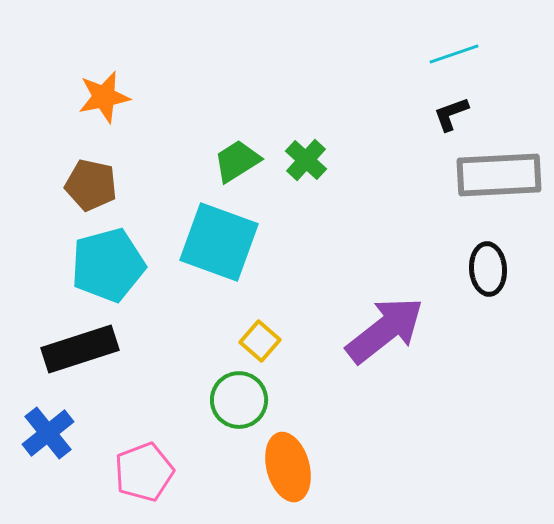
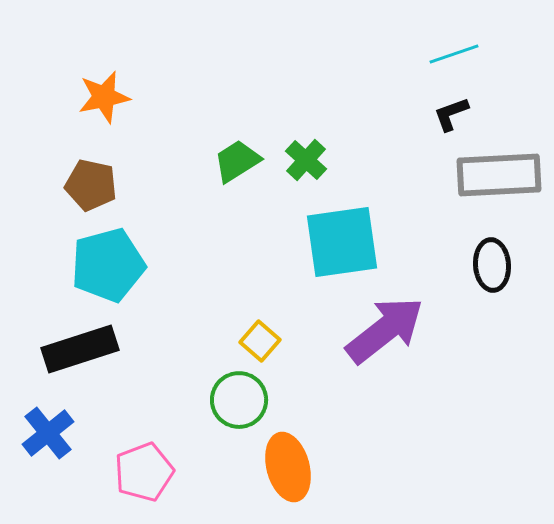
cyan square: moved 123 px right; rotated 28 degrees counterclockwise
black ellipse: moved 4 px right, 4 px up
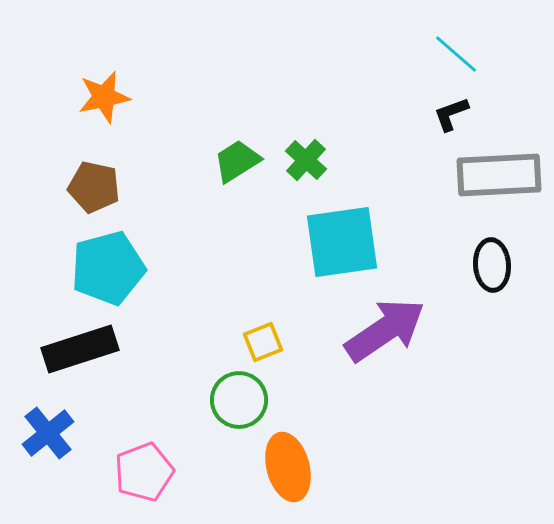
cyan line: moved 2 px right; rotated 60 degrees clockwise
brown pentagon: moved 3 px right, 2 px down
cyan pentagon: moved 3 px down
purple arrow: rotated 4 degrees clockwise
yellow square: moved 3 px right, 1 px down; rotated 27 degrees clockwise
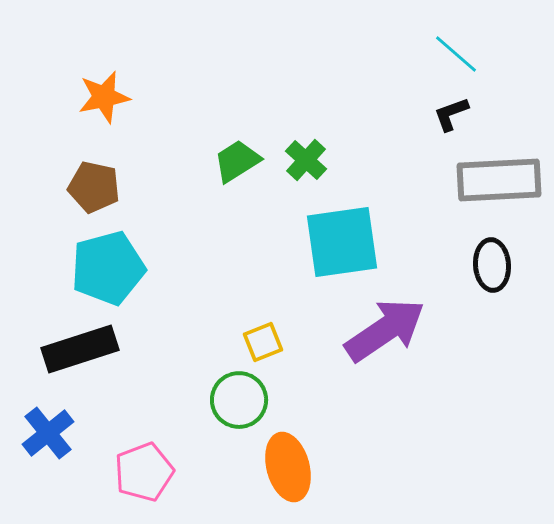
gray rectangle: moved 5 px down
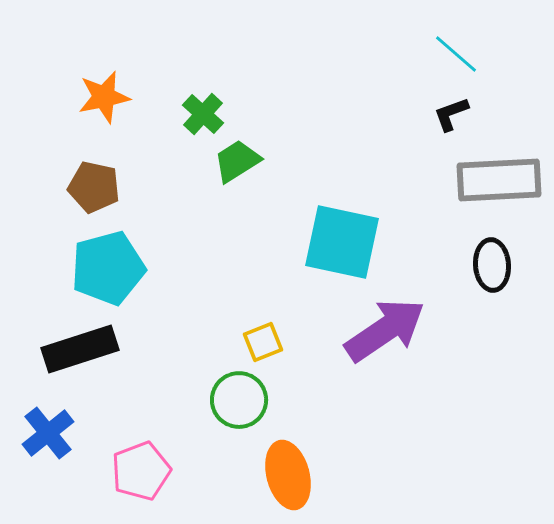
green cross: moved 103 px left, 46 px up
cyan square: rotated 20 degrees clockwise
orange ellipse: moved 8 px down
pink pentagon: moved 3 px left, 1 px up
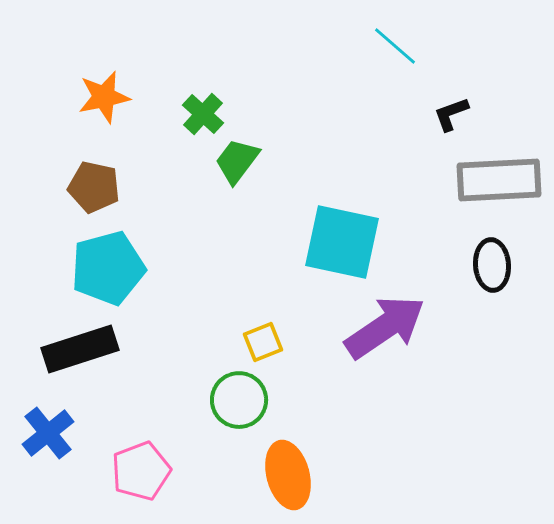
cyan line: moved 61 px left, 8 px up
green trapezoid: rotated 21 degrees counterclockwise
purple arrow: moved 3 px up
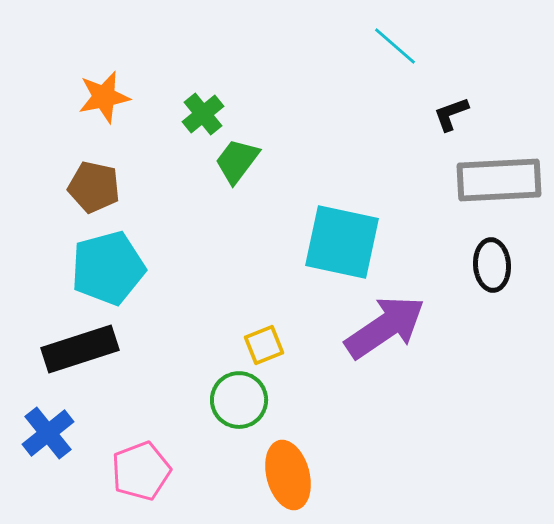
green cross: rotated 9 degrees clockwise
yellow square: moved 1 px right, 3 px down
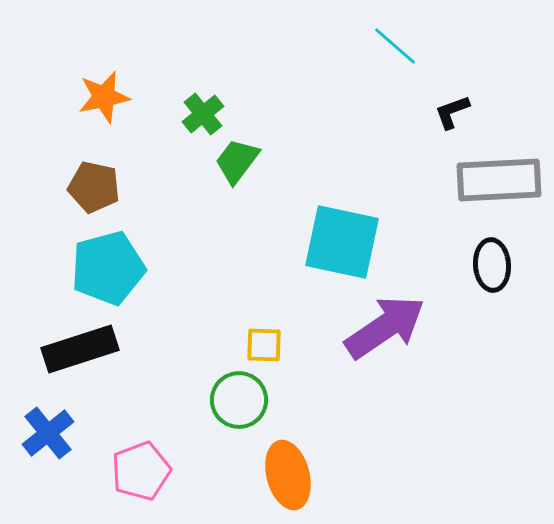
black L-shape: moved 1 px right, 2 px up
yellow square: rotated 24 degrees clockwise
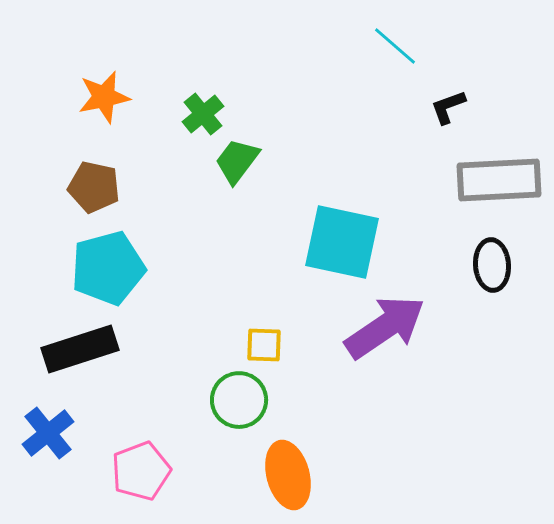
black L-shape: moved 4 px left, 5 px up
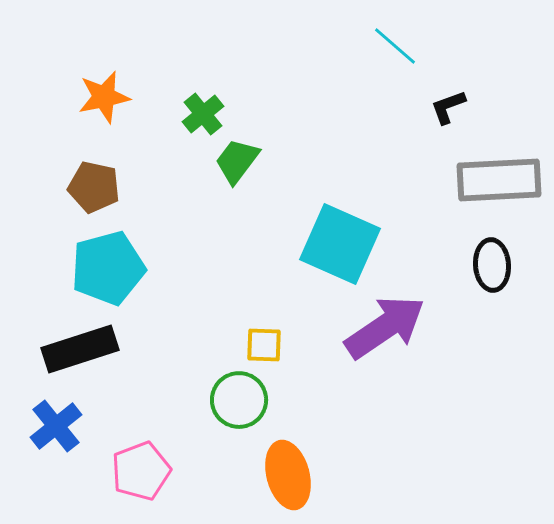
cyan square: moved 2 px left, 2 px down; rotated 12 degrees clockwise
blue cross: moved 8 px right, 7 px up
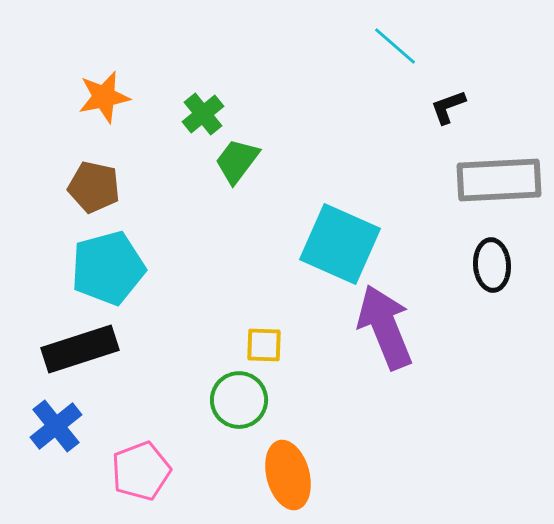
purple arrow: rotated 78 degrees counterclockwise
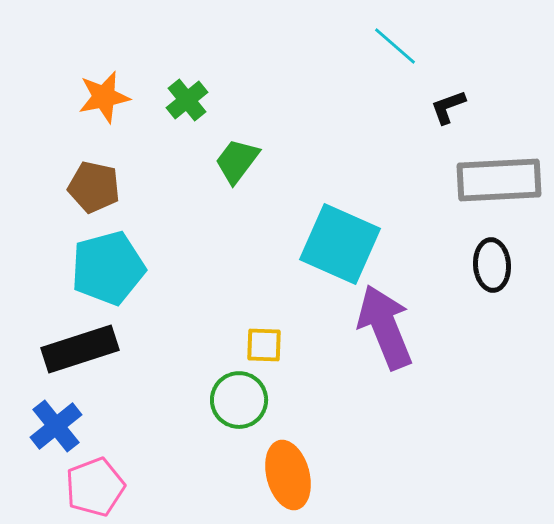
green cross: moved 16 px left, 14 px up
pink pentagon: moved 46 px left, 16 px down
